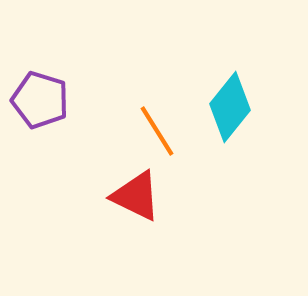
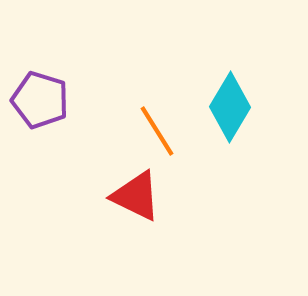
cyan diamond: rotated 8 degrees counterclockwise
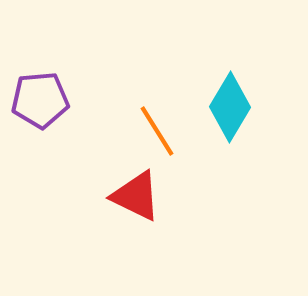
purple pentagon: rotated 22 degrees counterclockwise
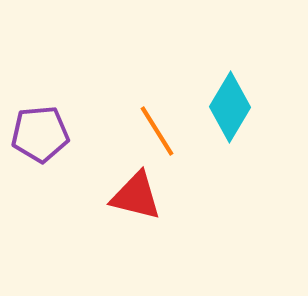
purple pentagon: moved 34 px down
red triangle: rotated 12 degrees counterclockwise
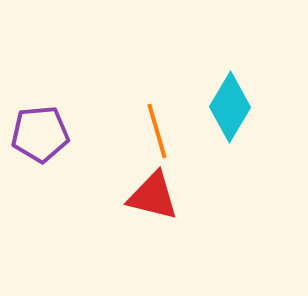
orange line: rotated 16 degrees clockwise
red triangle: moved 17 px right
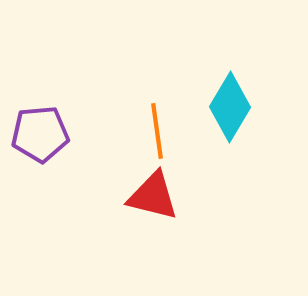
orange line: rotated 8 degrees clockwise
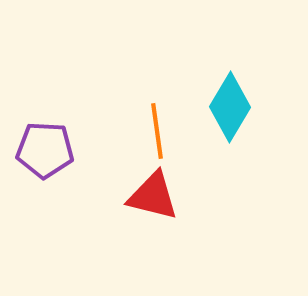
purple pentagon: moved 5 px right, 16 px down; rotated 8 degrees clockwise
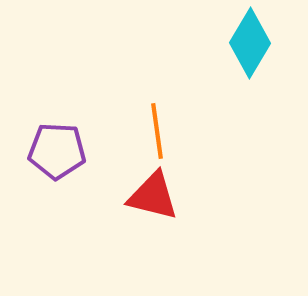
cyan diamond: moved 20 px right, 64 px up
purple pentagon: moved 12 px right, 1 px down
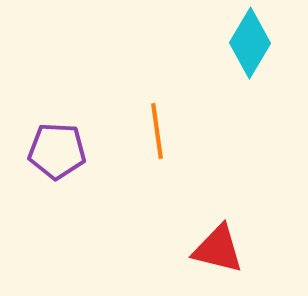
red triangle: moved 65 px right, 53 px down
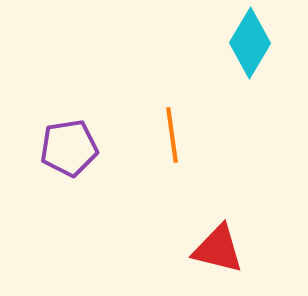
orange line: moved 15 px right, 4 px down
purple pentagon: moved 12 px right, 3 px up; rotated 12 degrees counterclockwise
